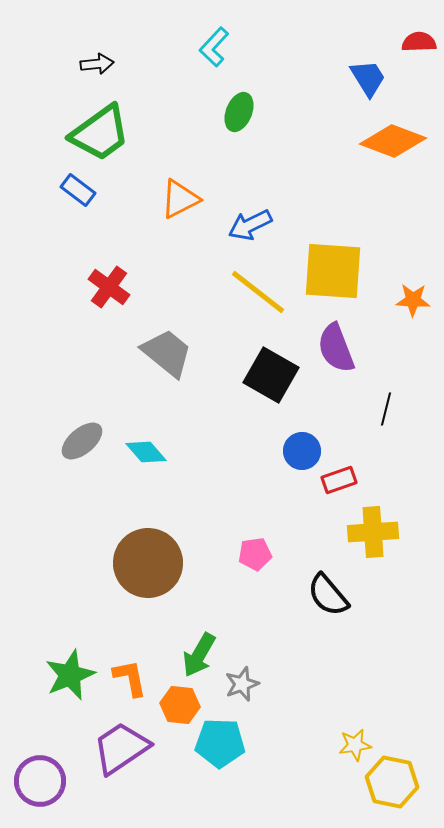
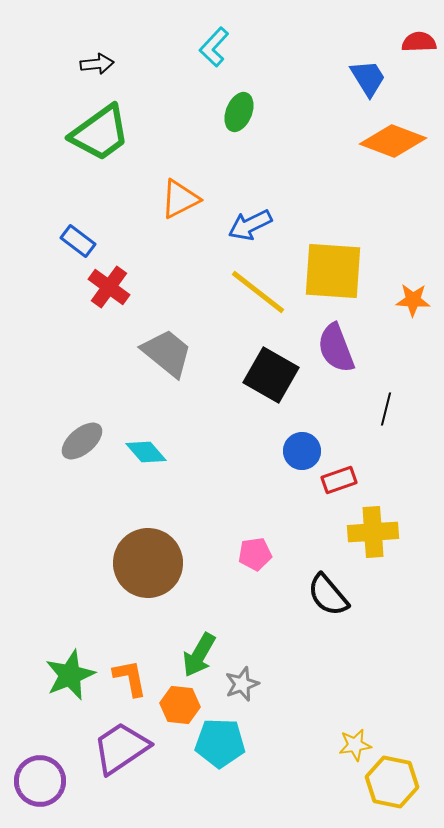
blue rectangle: moved 51 px down
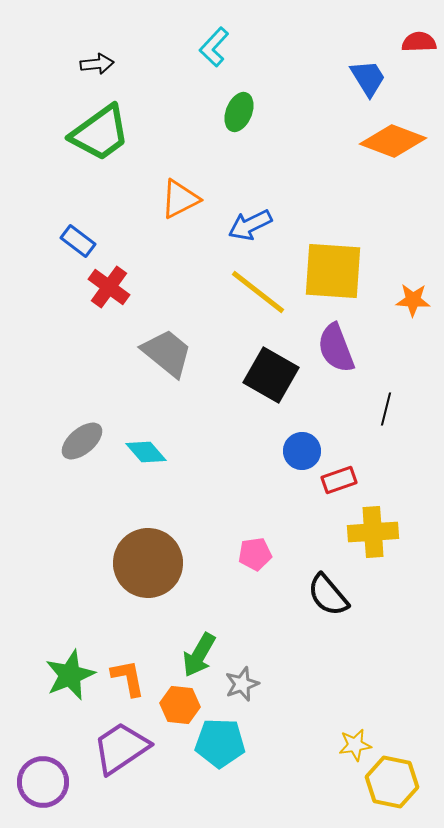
orange L-shape: moved 2 px left
purple circle: moved 3 px right, 1 px down
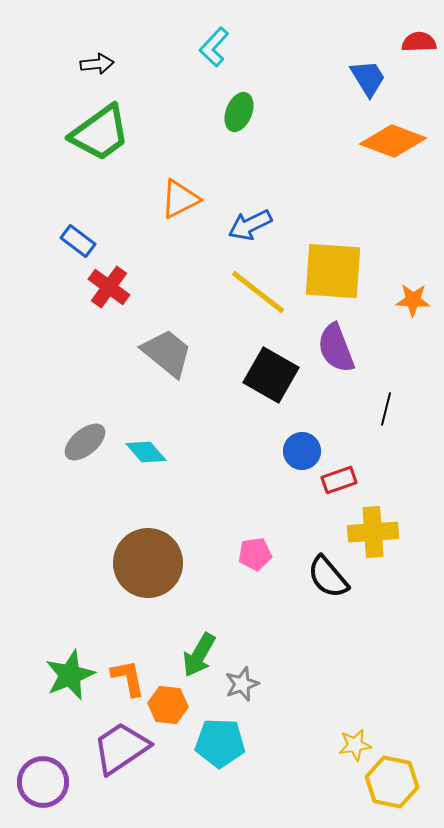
gray ellipse: moved 3 px right, 1 px down
black semicircle: moved 18 px up
orange hexagon: moved 12 px left
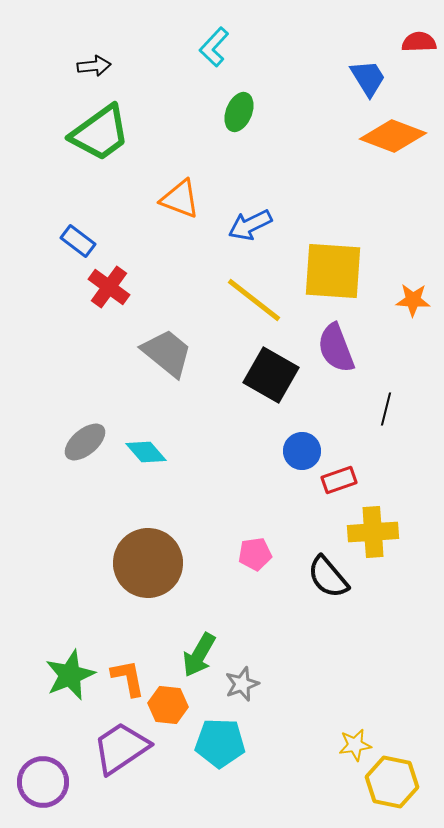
black arrow: moved 3 px left, 2 px down
orange diamond: moved 5 px up
orange triangle: rotated 48 degrees clockwise
yellow line: moved 4 px left, 8 px down
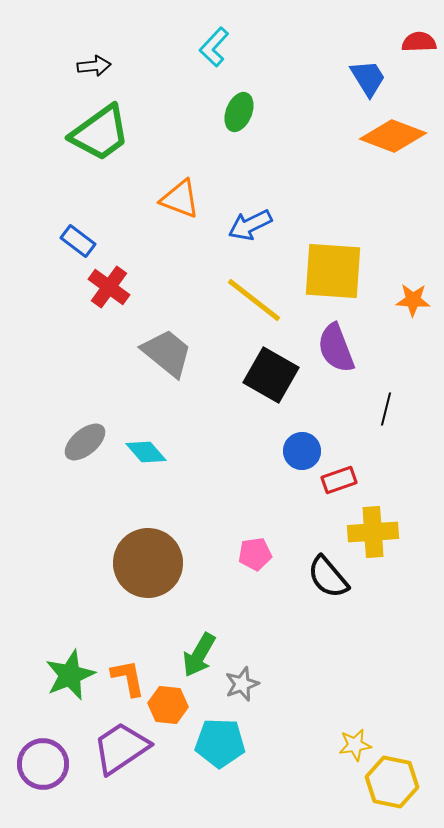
purple circle: moved 18 px up
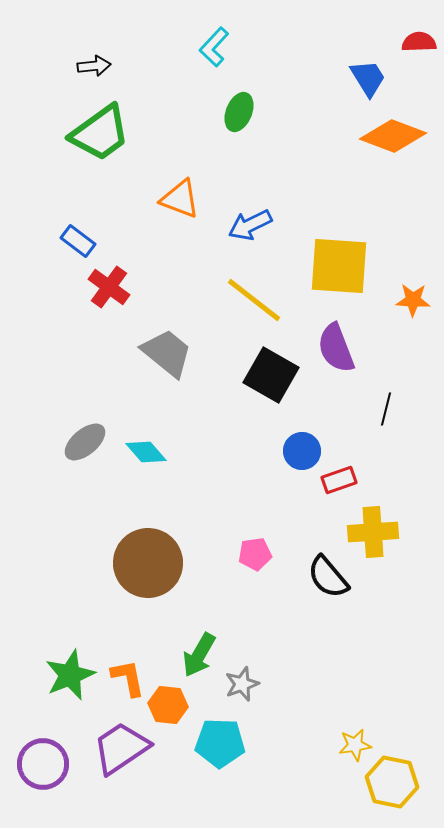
yellow square: moved 6 px right, 5 px up
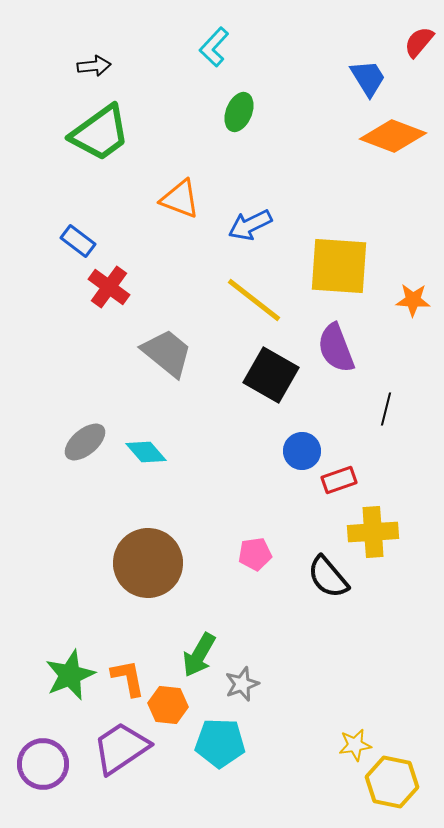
red semicircle: rotated 48 degrees counterclockwise
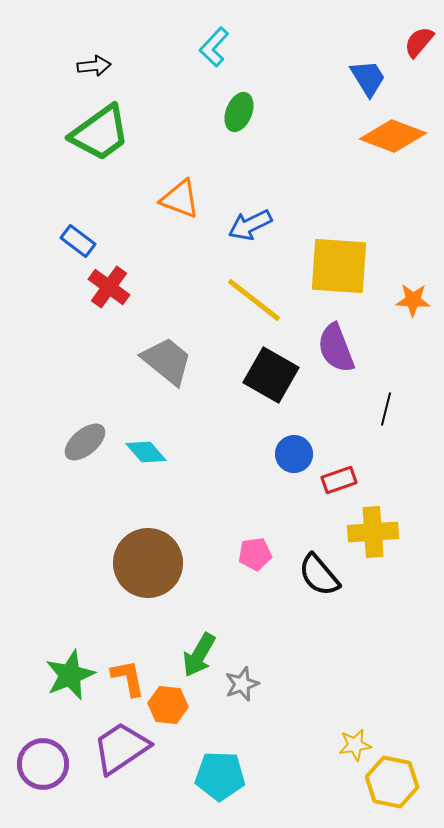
gray trapezoid: moved 8 px down
blue circle: moved 8 px left, 3 px down
black semicircle: moved 9 px left, 2 px up
cyan pentagon: moved 33 px down
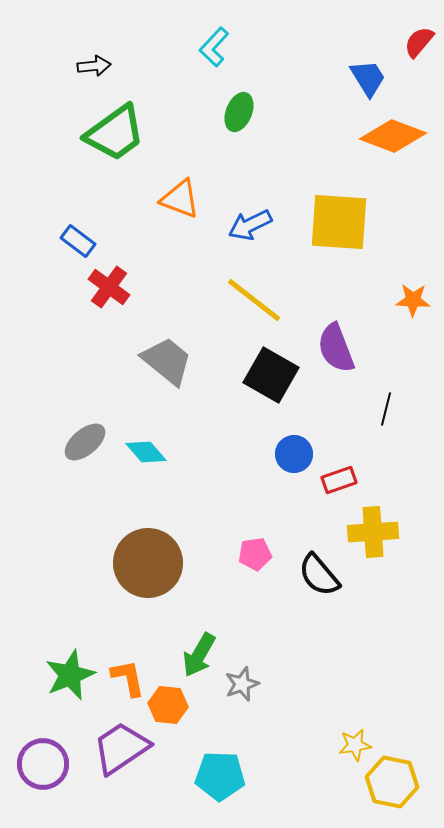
green trapezoid: moved 15 px right
yellow square: moved 44 px up
